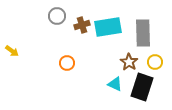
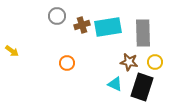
brown star: rotated 24 degrees counterclockwise
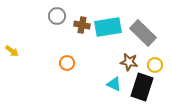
brown cross: rotated 28 degrees clockwise
gray rectangle: rotated 44 degrees counterclockwise
yellow circle: moved 3 px down
cyan triangle: moved 1 px left
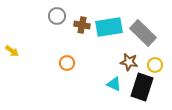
cyan rectangle: moved 1 px right
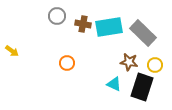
brown cross: moved 1 px right, 1 px up
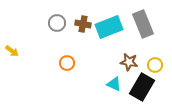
gray circle: moved 7 px down
cyan rectangle: rotated 12 degrees counterclockwise
gray rectangle: moved 9 px up; rotated 24 degrees clockwise
black rectangle: rotated 12 degrees clockwise
